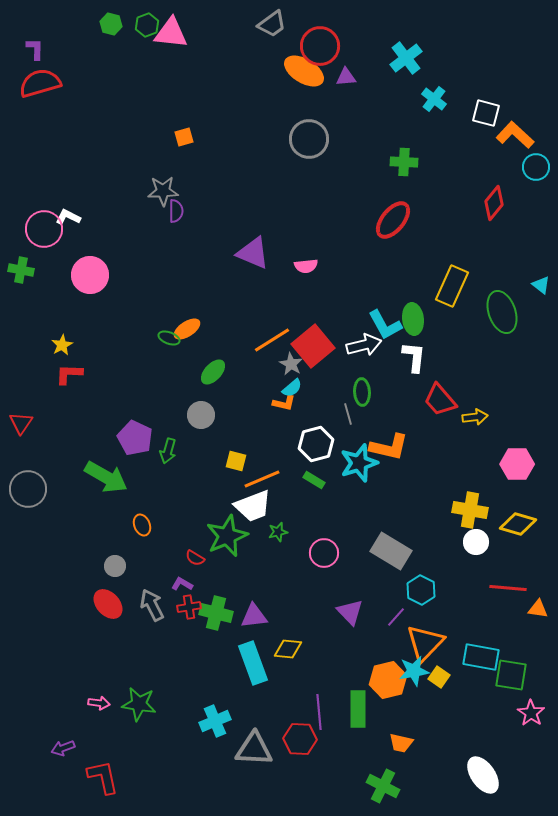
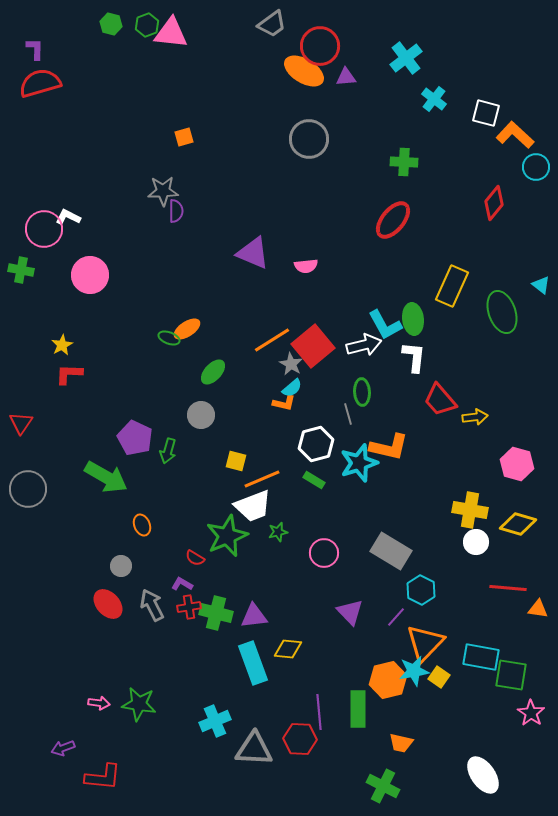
pink hexagon at (517, 464): rotated 16 degrees clockwise
gray circle at (115, 566): moved 6 px right
red L-shape at (103, 777): rotated 108 degrees clockwise
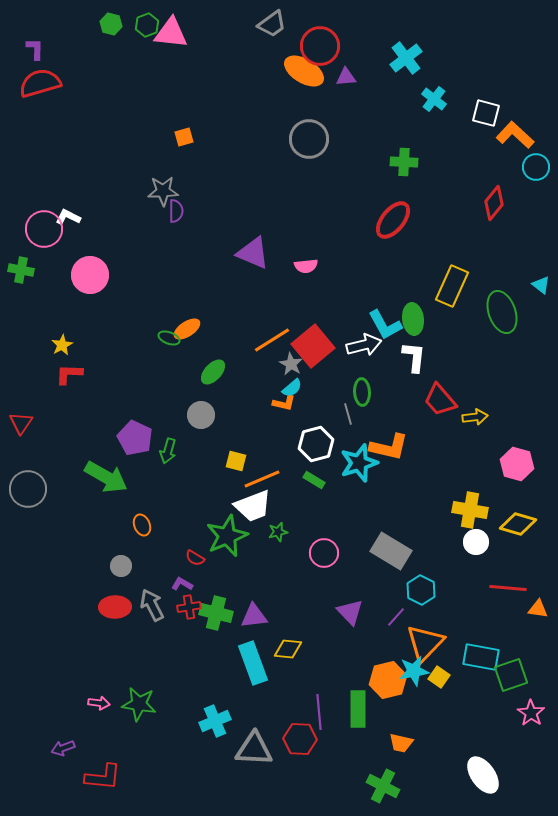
red ellipse at (108, 604): moved 7 px right, 3 px down; rotated 48 degrees counterclockwise
green square at (511, 675): rotated 28 degrees counterclockwise
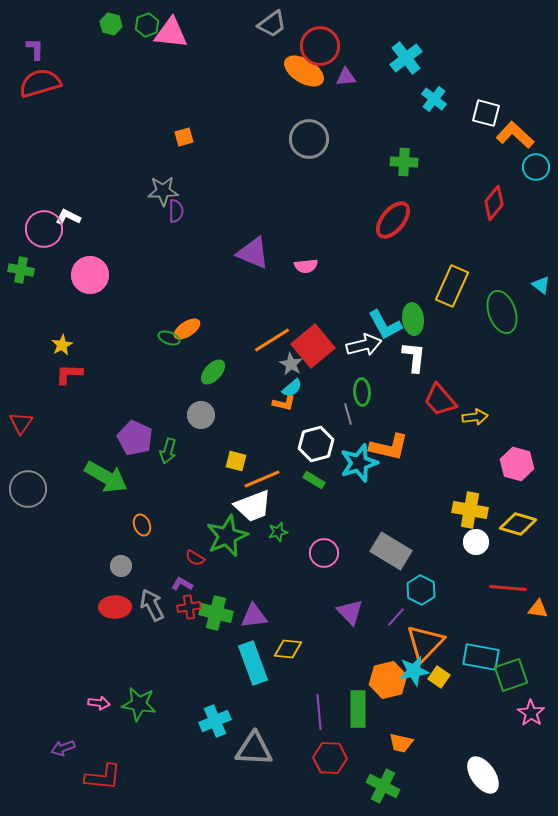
red hexagon at (300, 739): moved 30 px right, 19 px down
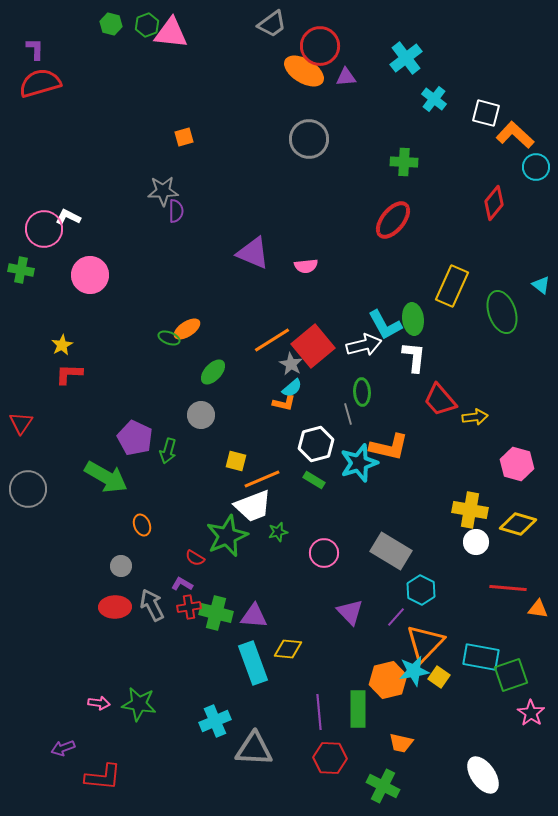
purple triangle at (254, 616): rotated 12 degrees clockwise
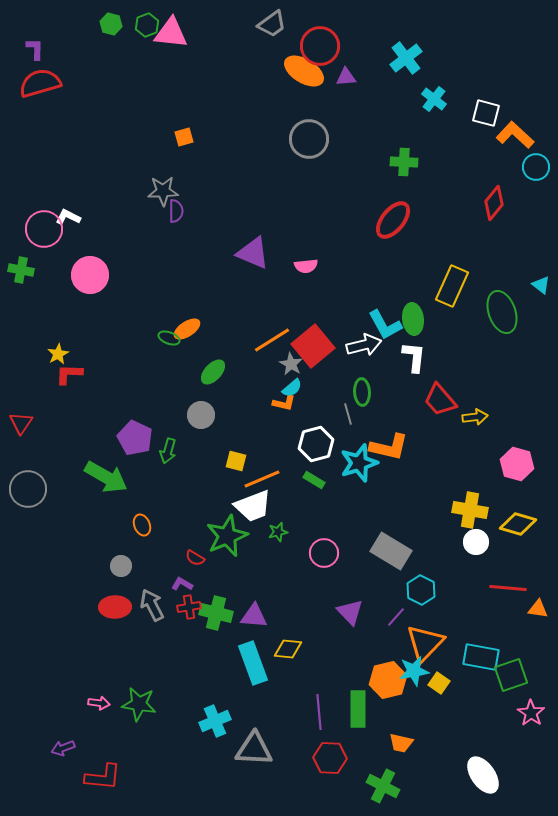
yellow star at (62, 345): moved 4 px left, 9 px down
yellow square at (439, 677): moved 6 px down
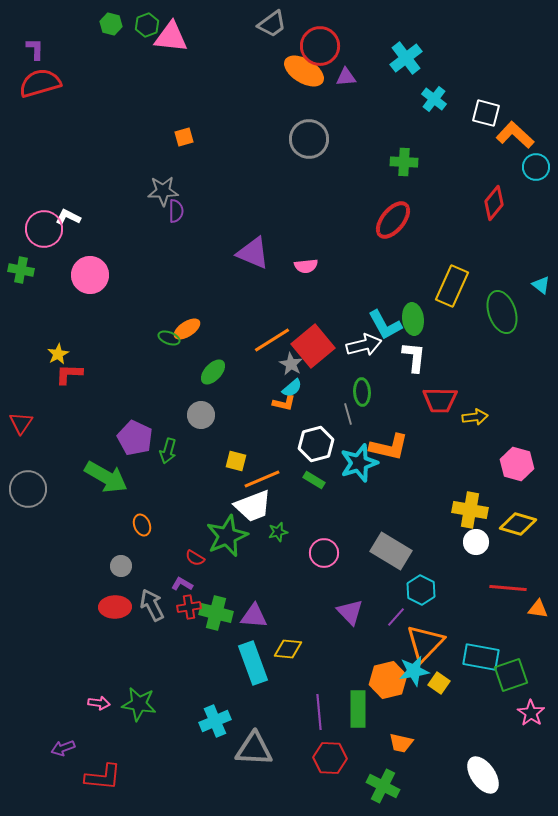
pink triangle at (171, 33): moved 4 px down
red trapezoid at (440, 400): rotated 48 degrees counterclockwise
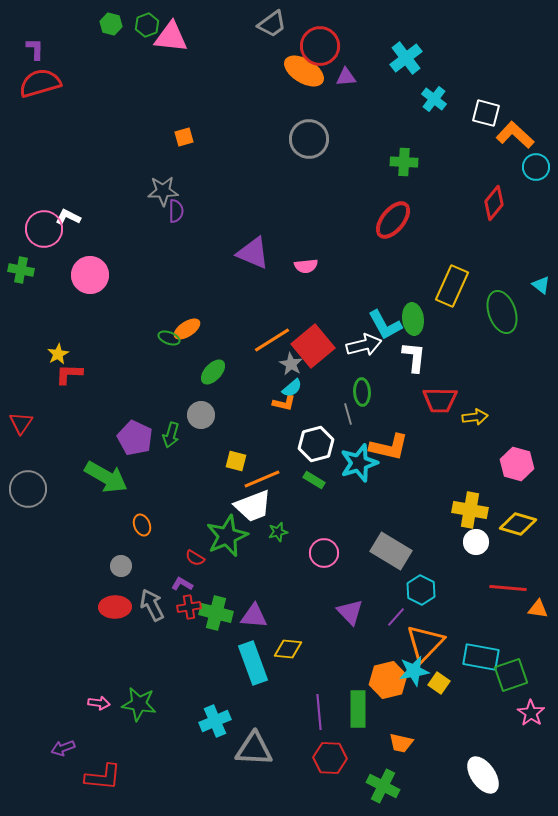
green arrow at (168, 451): moved 3 px right, 16 px up
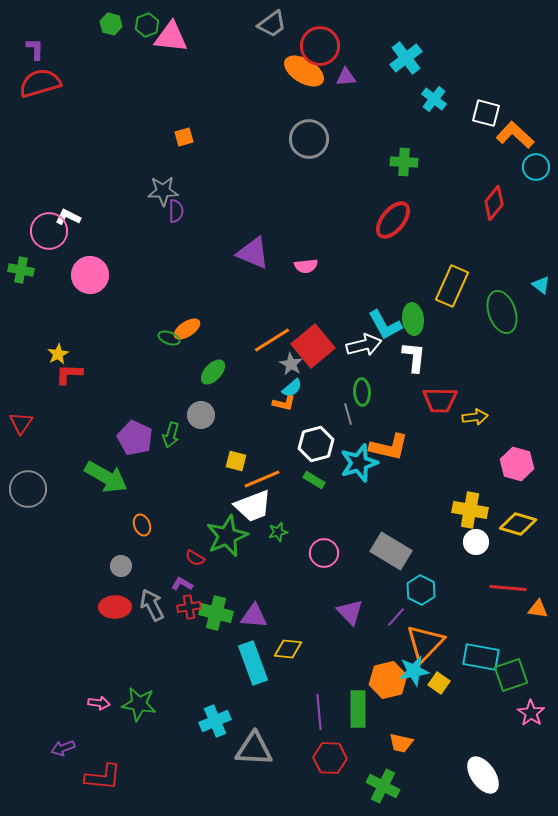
pink circle at (44, 229): moved 5 px right, 2 px down
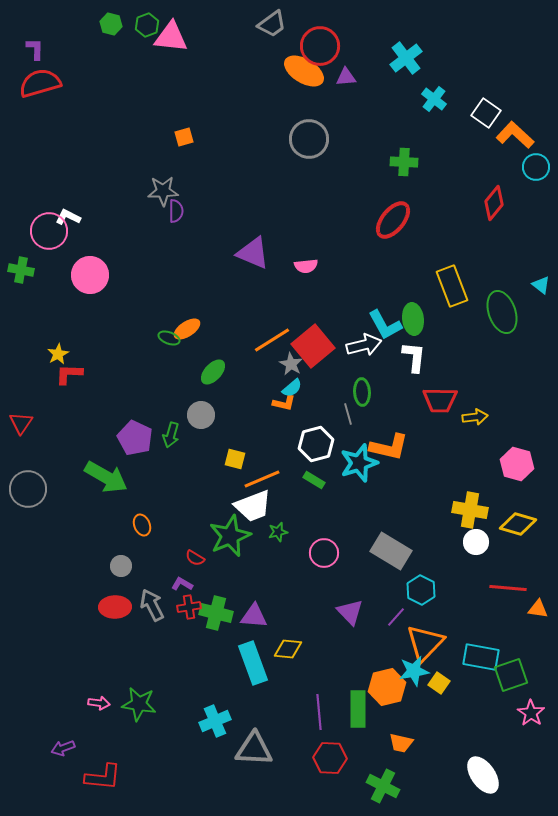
white square at (486, 113): rotated 20 degrees clockwise
yellow rectangle at (452, 286): rotated 45 degrees counterclockwise
yellow square at (236, 461): moved 1 px left, 2 px up
green star at (227, 536): moved 3 px right
orange hexagon at (388, 680): moved 1 px left, 7 px down
